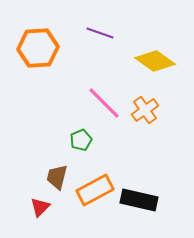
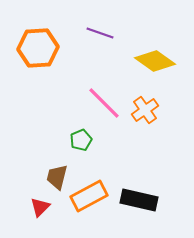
orange rectangle: moved 6 px left, 6 px down
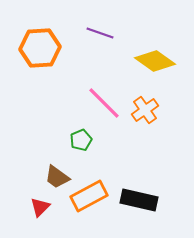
orange hexagon: moved 2 px right
brown trapezoid: rotated 68 degrees counterclockwise
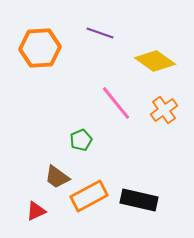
pink line: moved 12 px right; rotated 6 degrees clockwise
orange cross: moved 19 px right
red triangle: moved 4 px left, 4 px down; rotated 20 degrees clockwise
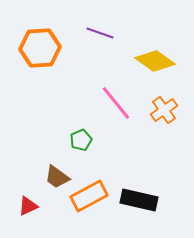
red triangle: moved 8 px left, 5 px up
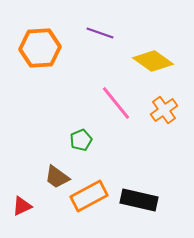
yellow diamond: moved 2 px left
red triangle: moved 6 px left
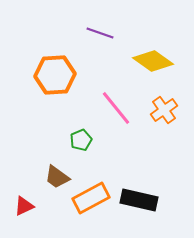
orange hexagon: moved 15 px right, 27 px down
pink line: moved 5 px down
orange rectangle: moved 2 px right, 2 px down
red triangle: moved 2 px right
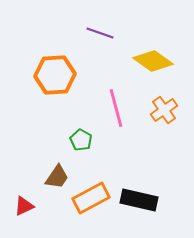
pink line: rotated 24 degrees clockwise
green pentagon: rotated 20 degrees counterclockwise
brown trapezoid: rotated 92 degrees counterclockwise
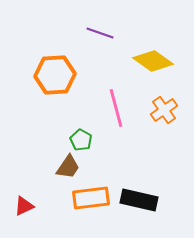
brown trapezoid: moved 11 px right, 10 px up
orange rectangle: rotated 21 degrees clockwise
